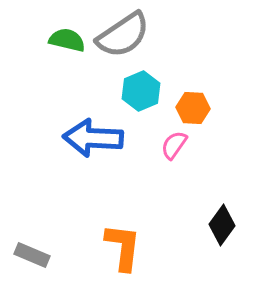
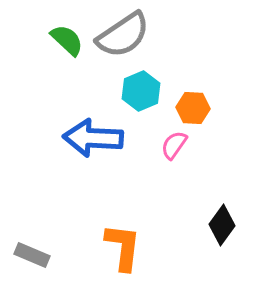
green semicircle: rotated 30 degrees clockwise
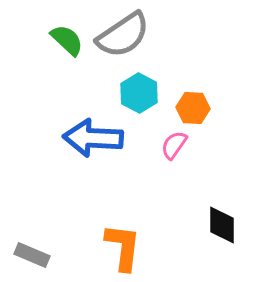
cyan hexagon: moved 2 px left, 2 px down; rotated 9 degrees counterclockwise
black diamond: rotated 36 degrees counterclockwise
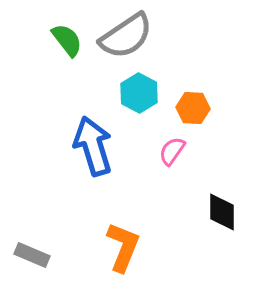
gray semicircle: moved 3 px right, 1 px down
green semicircle: rotated 9 degrees clockwise
blue arrow: moved 8 px down; rotated 70 degrees clockwise
pink semicircle: moved 2 px left, 6 px down
black diamond: moved 13 px up
orange L-shape: rotated 15 degrees clockwise
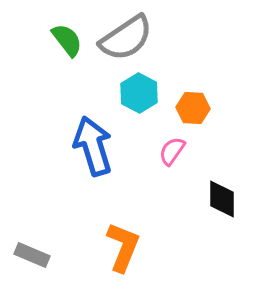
gray semicircle: moved 2 px down
black diamond: moved 13 px up
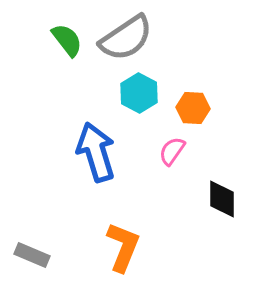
blue arrow: moved 3 px right, 6 px down
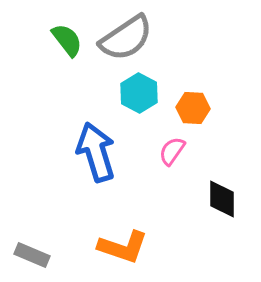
orange L-shape: rotated 87 degrees clockwise
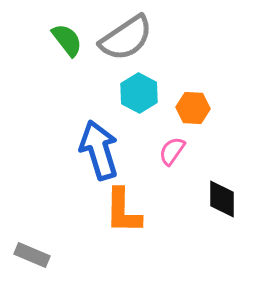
blue arrow: moved 3 px right, 2 px up
orange L-shape: moved 36 px up; rotated 72 degrees clockwise
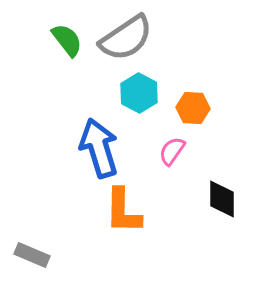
blue arrow: moved 2 px up
